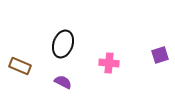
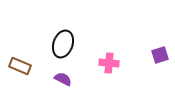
purple semicircle: moved 3 px up
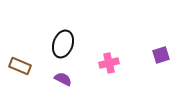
purple square: moved 1 px right
pink cross: rotated 18 degrees counterclockwise
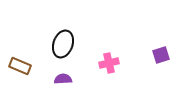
purple semicircle: rotated 30 degrees counterclockwise
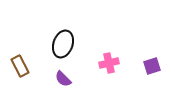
purple square: moved 9 px left, 11 px down
brown rectangle: rotated 40 degrees clockwise
purple semicircle: rotated 132 degrees counterclockwise
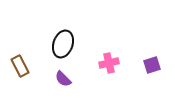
purple square: moved 1 px up
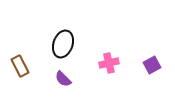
purple square: rotated 12 degrees counterclockwise
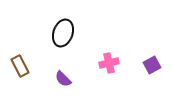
black ellipse: moved 11 px up
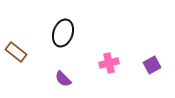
brown rectangle: moved 4 px left, 14 px up; rotated 25 degrees counterclockwise
